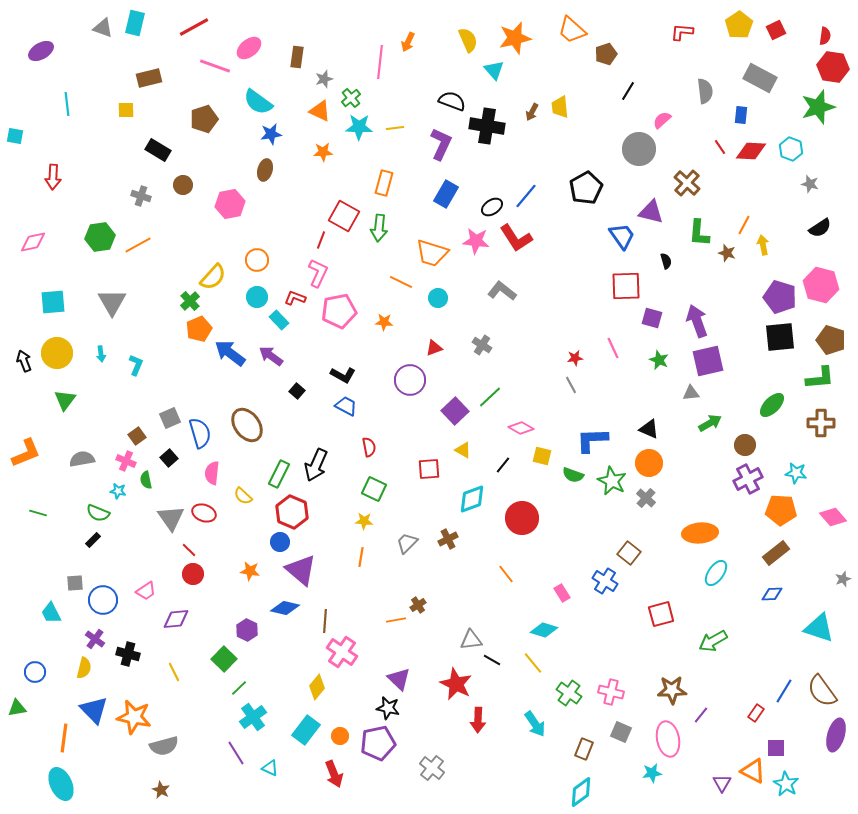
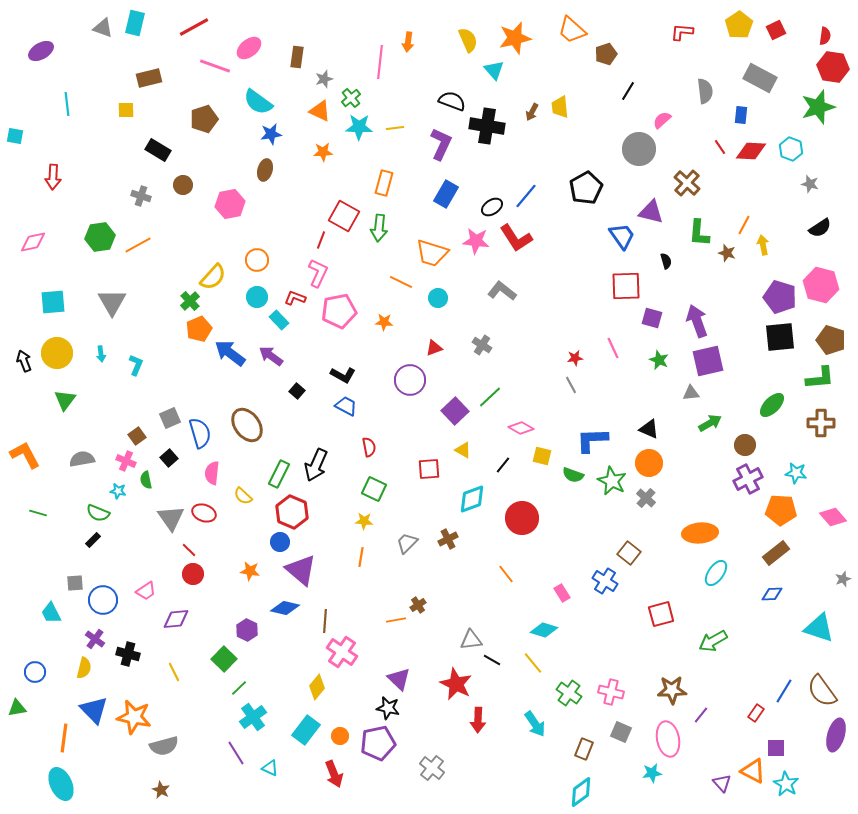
orange arrow at (408, 42): rotated 18 degrees counterclockwise
orange L-shape at (26, 453): moved 1 px left, 2 px down; rotated 96 degrees counterclockwise
purple triangle at (722, 783): rotated 12 degrees counterclockwise
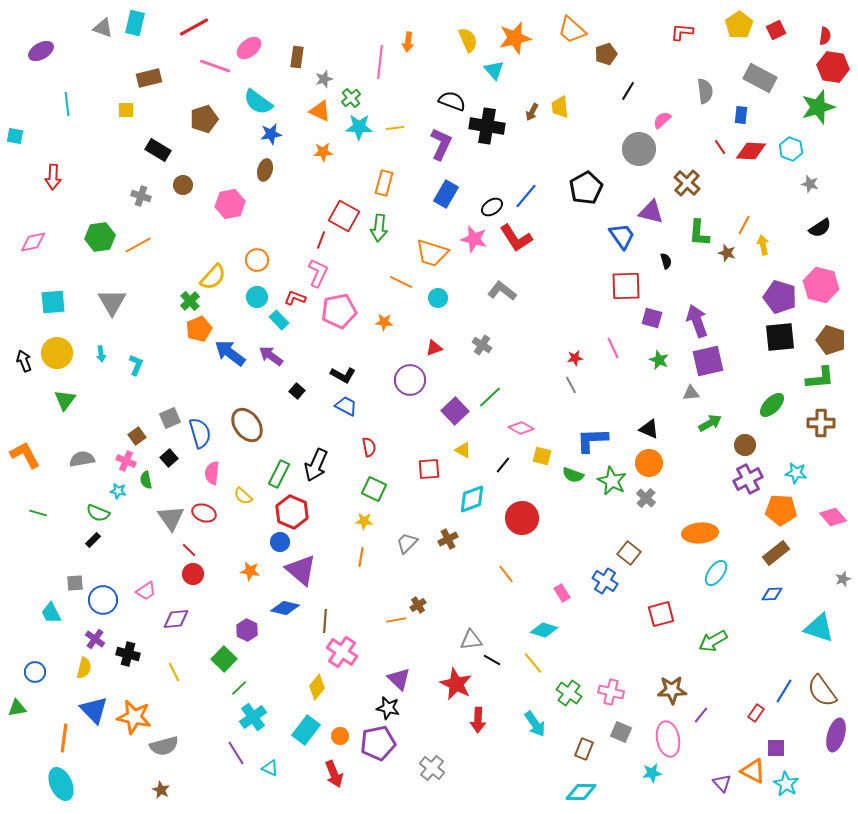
pink star at (476, 241): moved 2 px left, 2 px up; rotated 8 degrees clockwise
cyan diamond at (581, 792): rotated 36 degrees clockwise
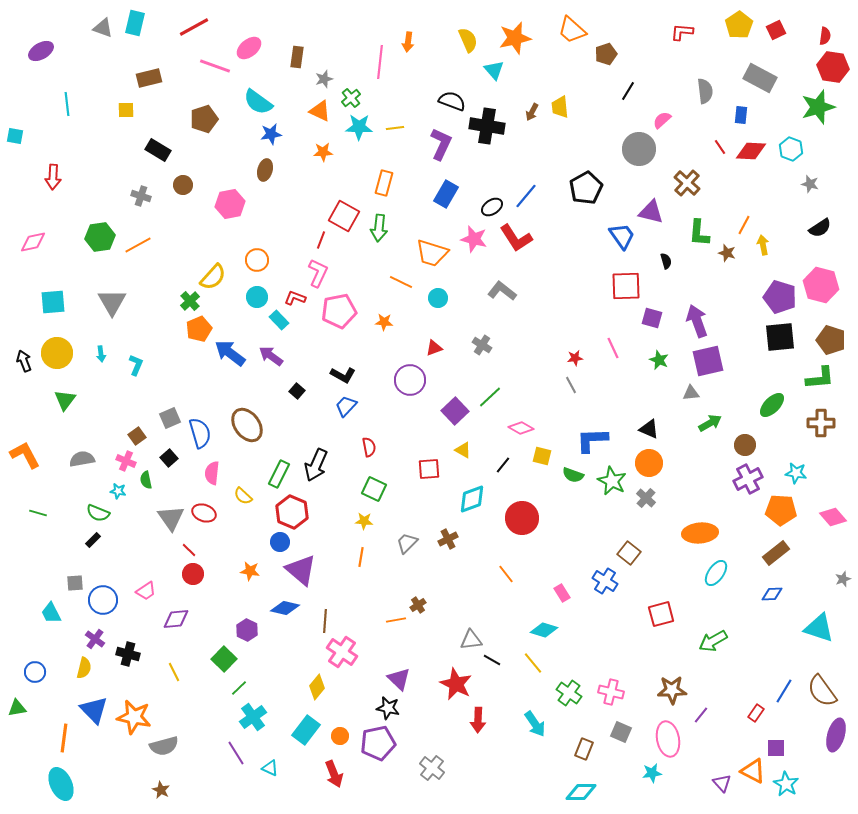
blue trapezoid at (346, 406): rotated 75 degrees counterclockwise
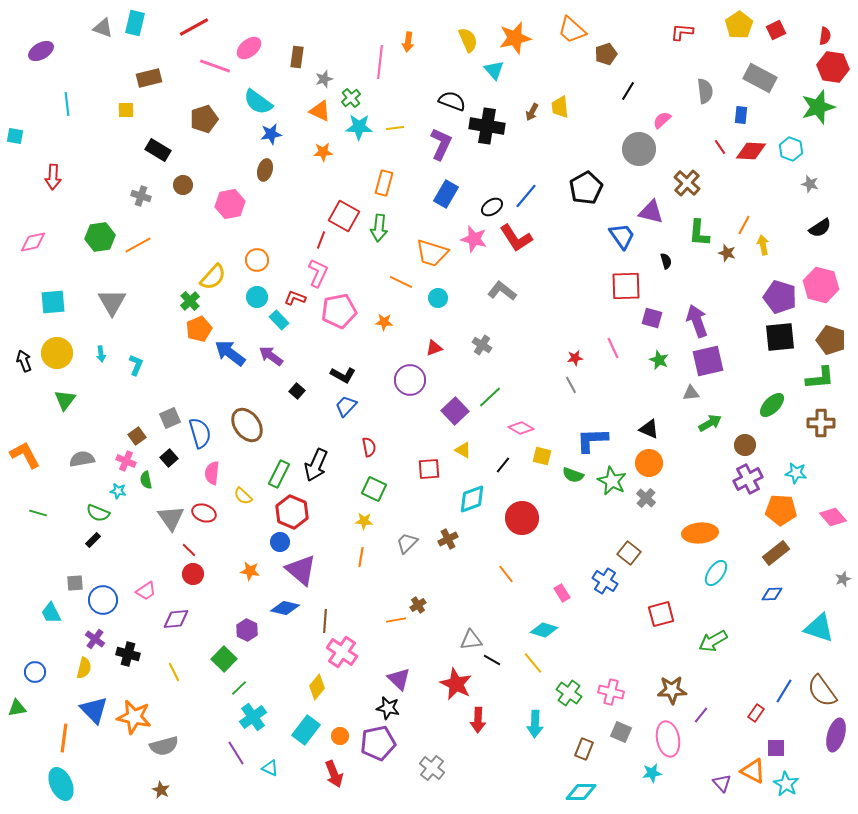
cyan arrow at (535, 724): rotated 36 degrees clockwise
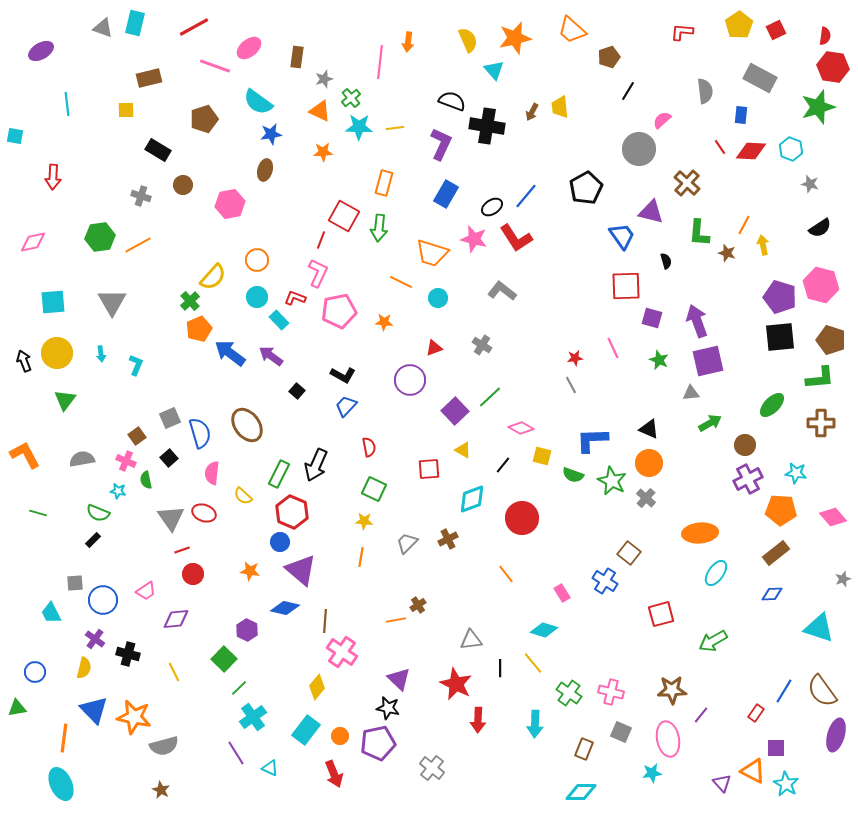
brown pentagon at (606, 54): moved 3 px right, 3 px down
red line at (189, 550): moved 7 px left; rotated 63 degrees counterclockwise
black line at (492, 660): moved 8 px right, 8 px down; rotated 60 degrees clockwise
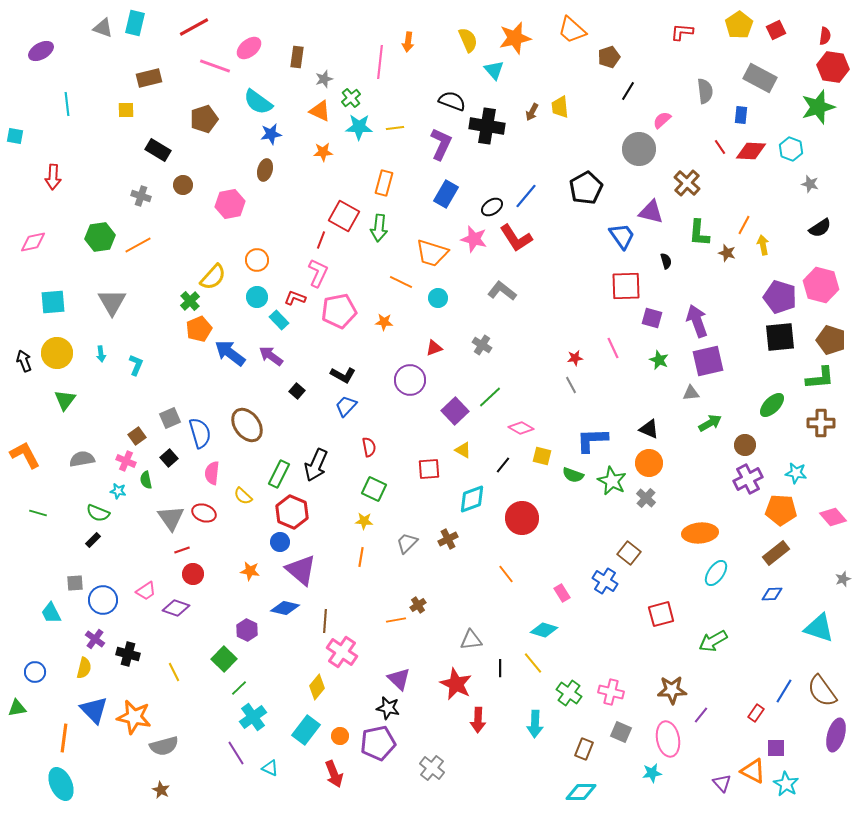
purple diamond at (176, 619): moved 11 px up; rotated 24 degrees clockwise
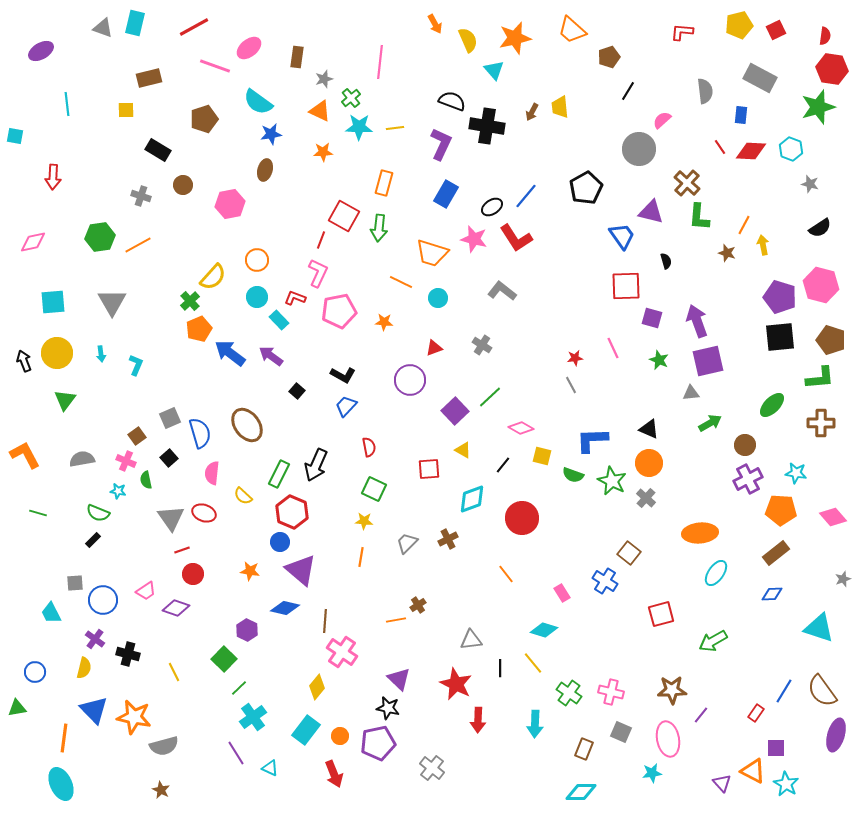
yellow pentagon at (739, 25): rotated 20 degrees clockwise
orange arrow at (408, 42): moved 27 px right, 18 px up; rotated 36 degrees counterclockwise
red hexagon at (833, 67): moved 1 px left, 2 px down
green L-shape at (699, 233): moved 16 px up
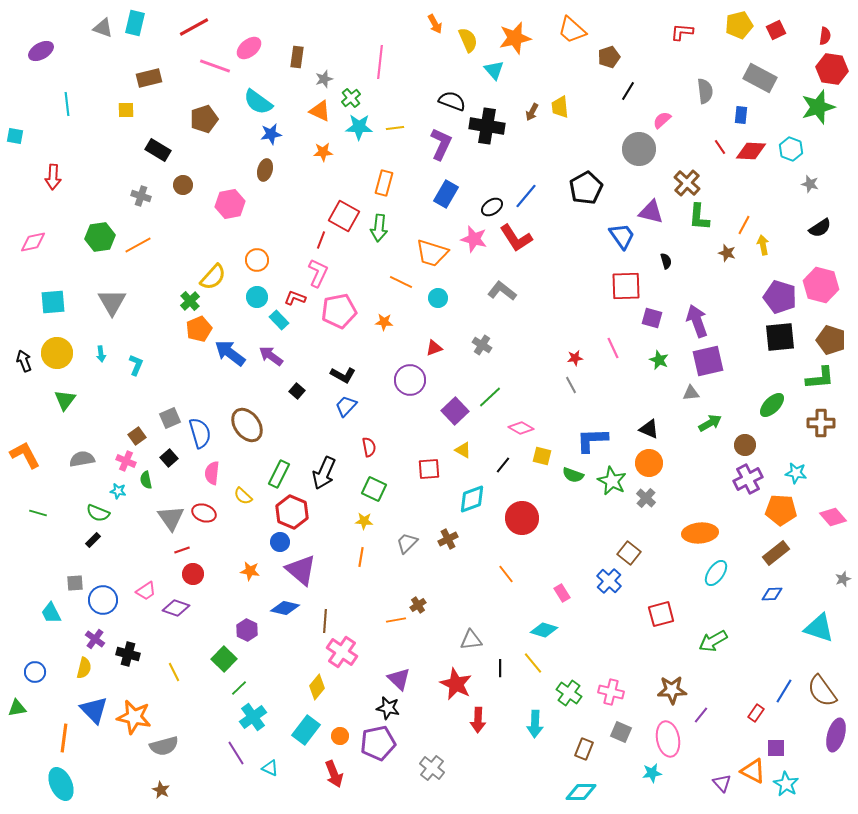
black arrow at (316, 465): moved 8 px right, 8 px down
blue cross at (605, 581): moved 4 px right; rotated 10 degrees clockwise
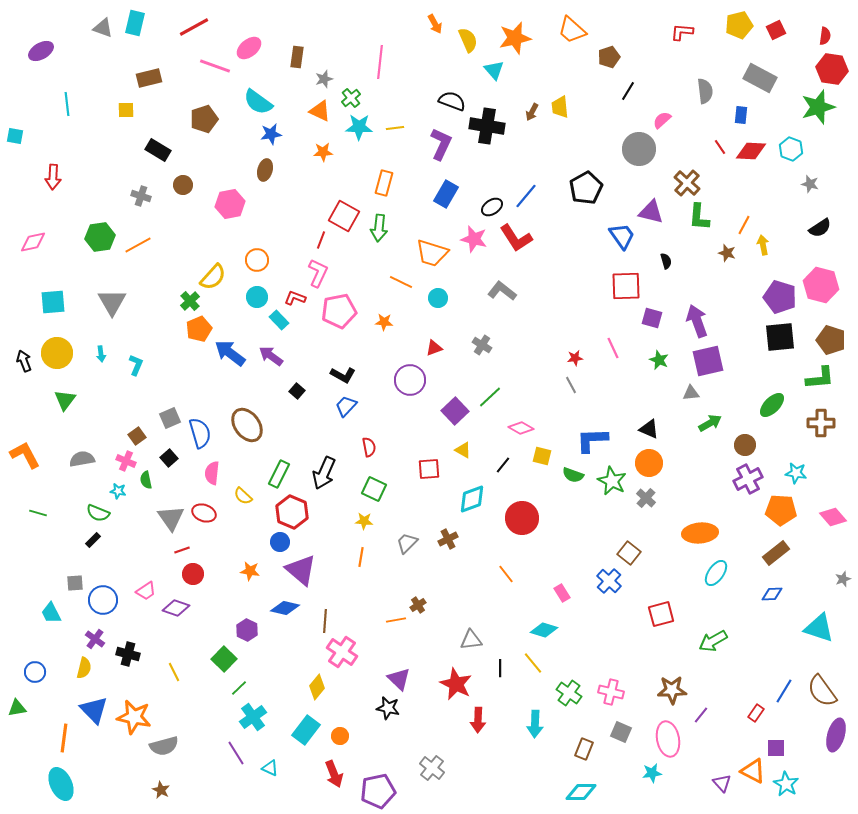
purple pentagon at (378, 743): moved 48 px down
